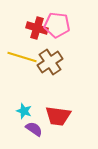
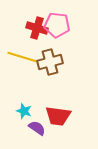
brown cross: rotated 20 degrees clockwise
purple semicircle: moved 3 px right, 1 px up
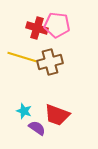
red trapezoid: moved 1 px left, 1 px up; rotated 12 degrees clockwise
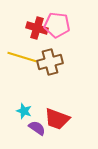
red trapezoid: moved 4 px down
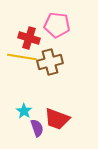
red cross: moved 8 px left, 10 px down
yellow line: rotated 8 degrees counterclockwise
cyan star: rotated 14 degrees clockwise
purple semicircle: rotated 36 degrees clockwise
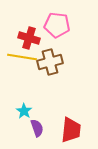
red trapezoid: moved 14 px right, 11 px down; rotated 104 degrees counterclockwise
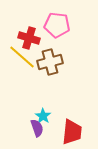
yellow line: rotated 32 degrees clockwise
cyan star: moved 19 px right, 5 px down
red trapezoid: moved 1 px right, 2 px down
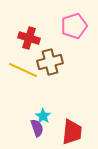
pink pentagon: moved 17 px right, 1 px down; rotated 25 degrees counterclockwise
yellow line: moved 1 px right, 13 px down; rotated 16 degrees counterclockwise
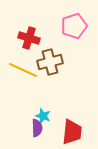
cyan star: rotated 14 degrees counterclockwise
purple semicircle: rotated 18 degrees clockwise
